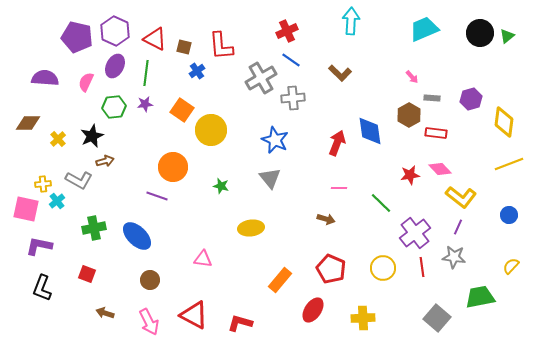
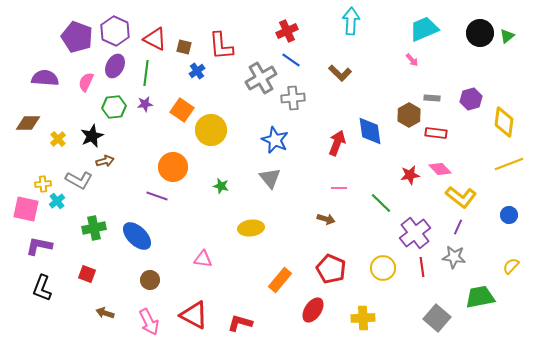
purple pentagon at (77, 37): rotated 8 degrees clockwise
pink arrow at (412, 77): moved 17 px up
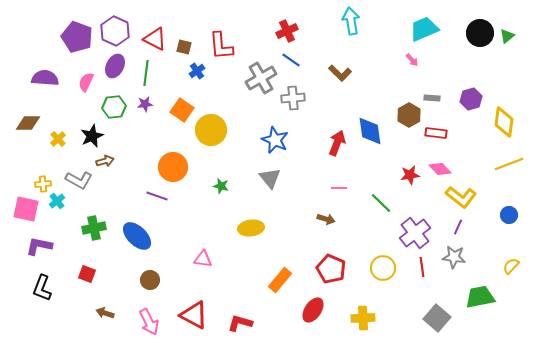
cyan arrow at (351, 21): rotated 12 degrees counterclockwise
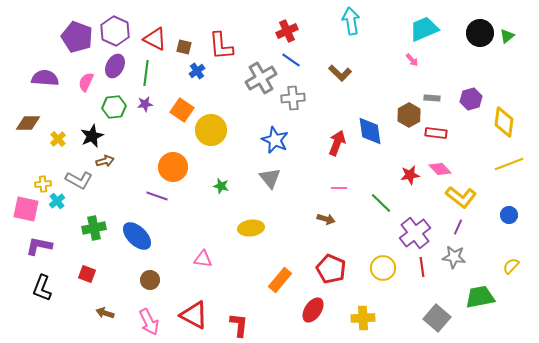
red L-shape at (240, 323): moved 1 px left, 2 px down; rotated 80 degrees clockwise
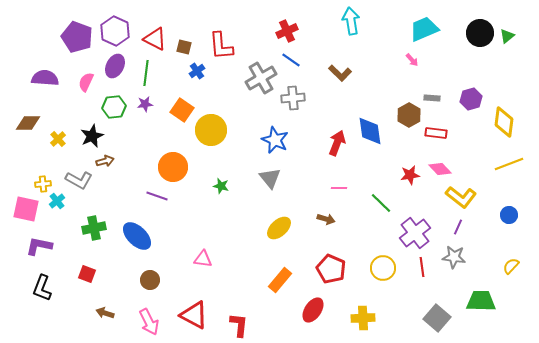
yellow ellipse at (251, 228): moved 28 px right; rotated 35 degrees counterclockwise
green trapezoid at (480, 297): moved 1 px right, 4 px down; rotated 12 degrees clockwise
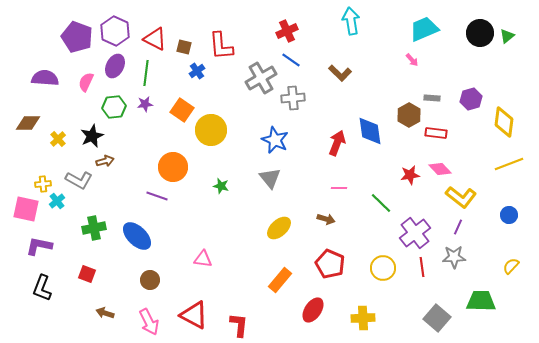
gray star at (454, 257): rotated 10 degrees counterclockwise
red pentagon at (331, 269): moved 1 px left, 5 px up
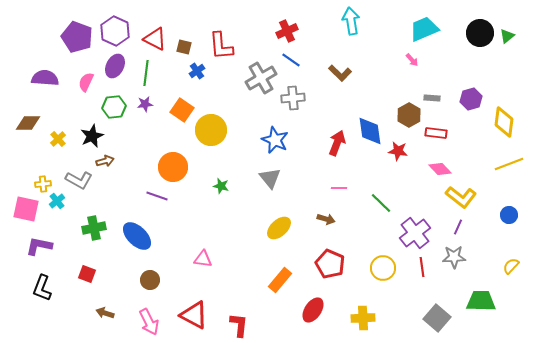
red star at (410, 175): moved 12 px left, 24 px up; rotated 18 degrees clockwise
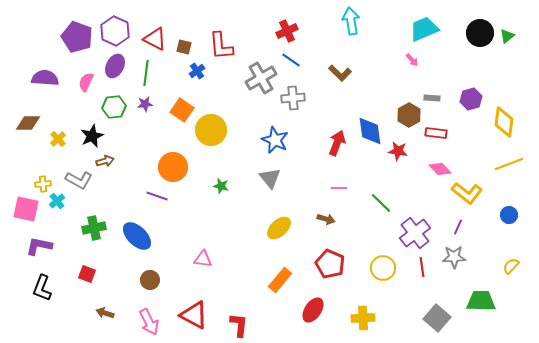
yellow L-shape at (461, 197): moved 6 px right, 4 px up
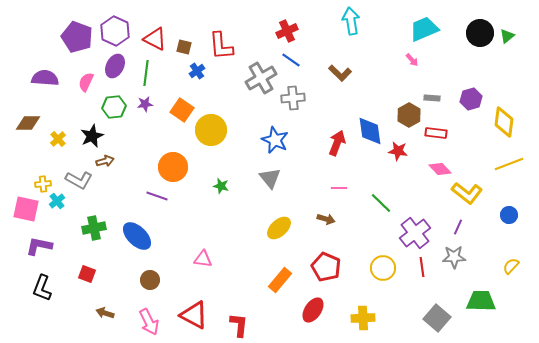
red pentagon at (330, 264): moved 4 px left, 3 px down
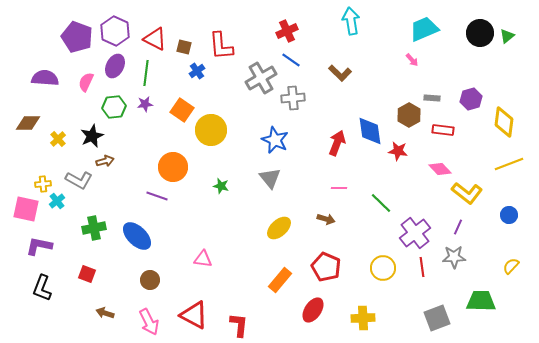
red rectangle at (436, 133): moved 7 px right, 3 px up
gray square at (437, 318): rotated 28 degrees clockwise
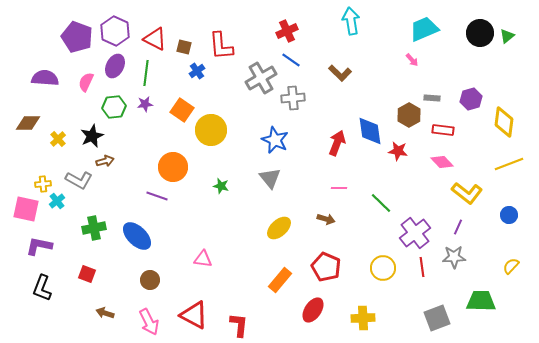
pink diamond at (440, 169): moved 2 px right, 7 px up
